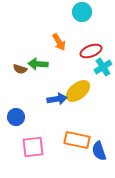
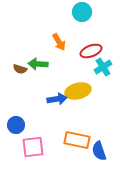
yellow ellipse: rotated 25 degrees clockwise
blue circle: moved 8 px down
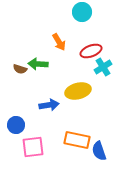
blue arrow: moved 8 px left, 6 px down
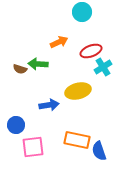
orange arrow: rotated 84 degrees counterclockwise
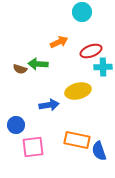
cyan cross: rotated 30 degrees clockwise
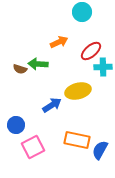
red ellipse: rotated 20 degrees counterclockwise
blue arrow: moved 3 px right; rotated 24 degrees counterclockwise
pink square: rotated 20 degrees counterclockwise
blue semicircle: moved 1 px right, 1 px up; rotated 48 degrees clockwise
